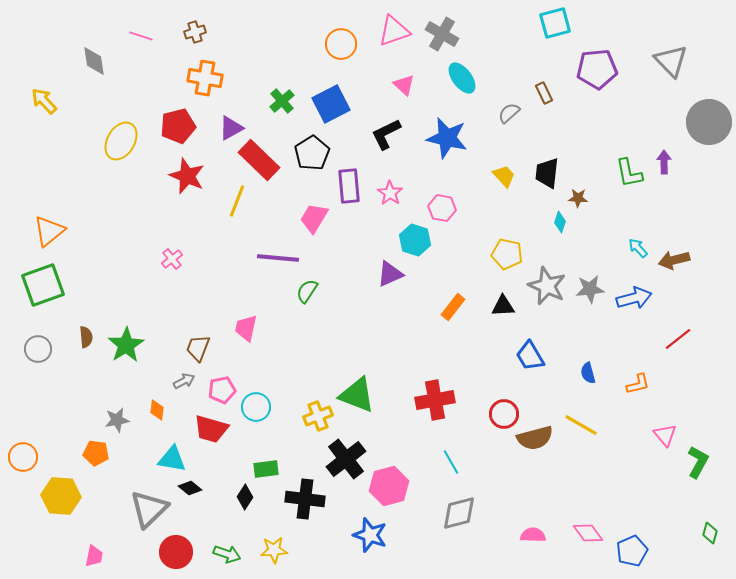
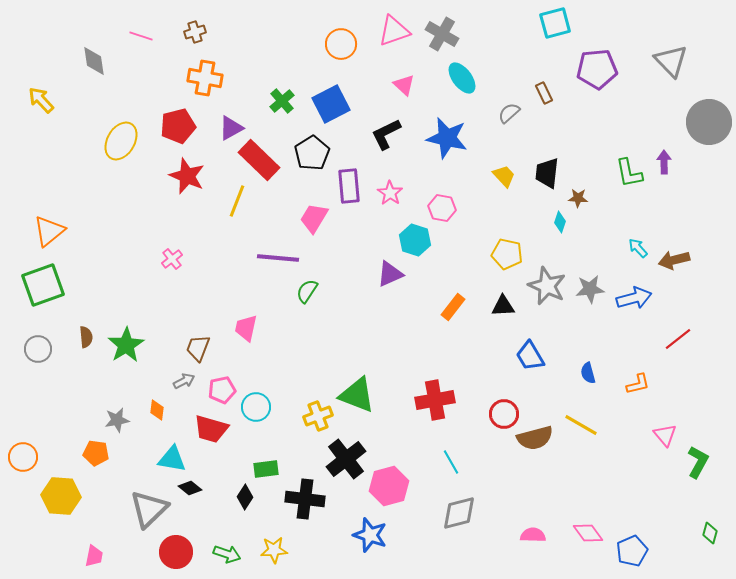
yellow arrow at (44, 101): moved 3 px left, 1 px up
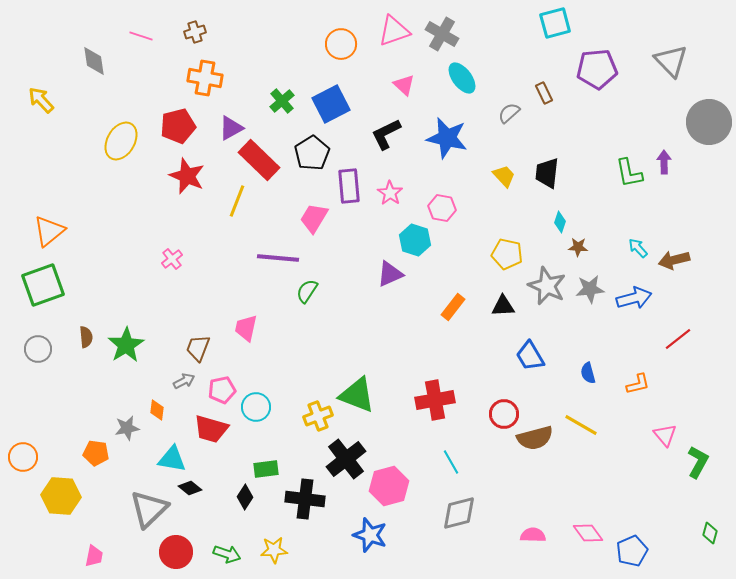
brown star at (578, 198): moved 49 px down
gray star at (117, 420): moved 10 px right, 8 px down
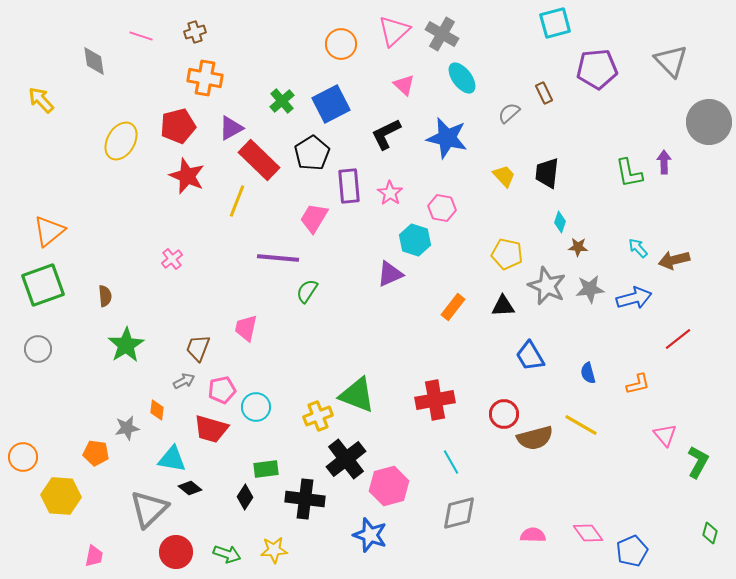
pink triangle at (394, 31): rotated 24 degrees counterclockwise
brown semicircle at (86, 337): moved 19 px right, 41 px up
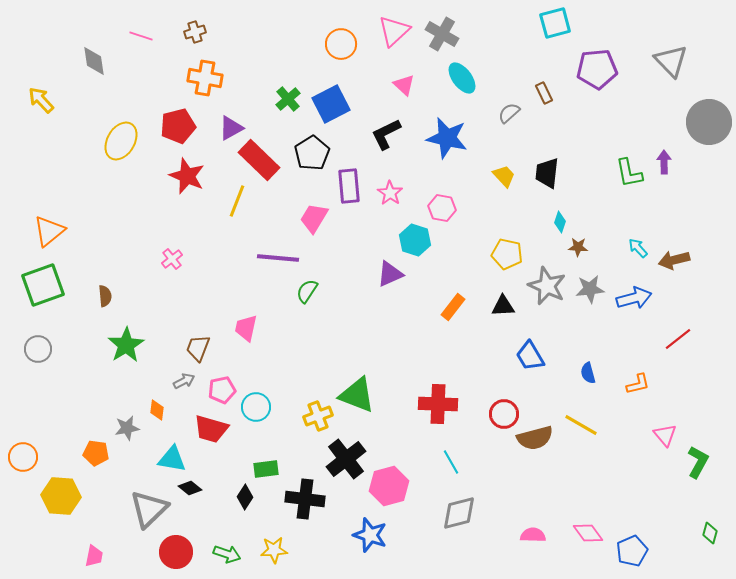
green cross at (282, 101): moved 6 px right, 2 px up
red cross at (435, 400): moved 3 px right, 4 px down; rotated 12 degrees clockwise
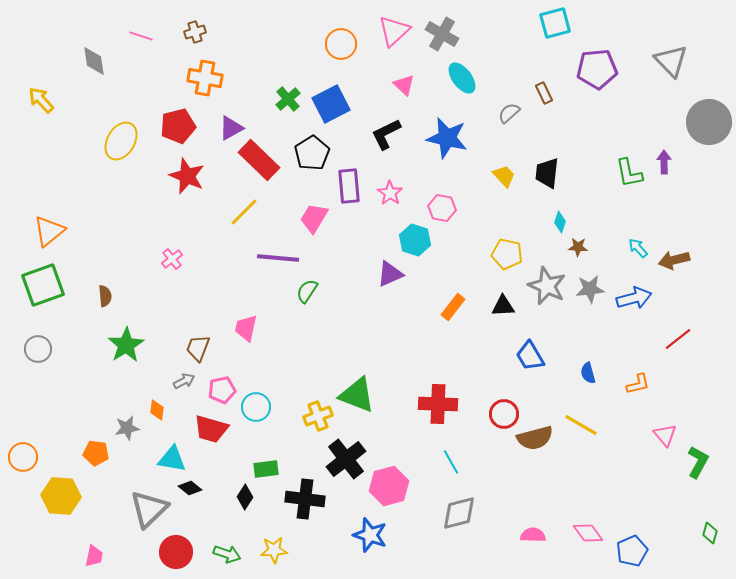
yellow line at (237, 201): moved 7 px right, 11 px down; rotated 24 degrees clockwise
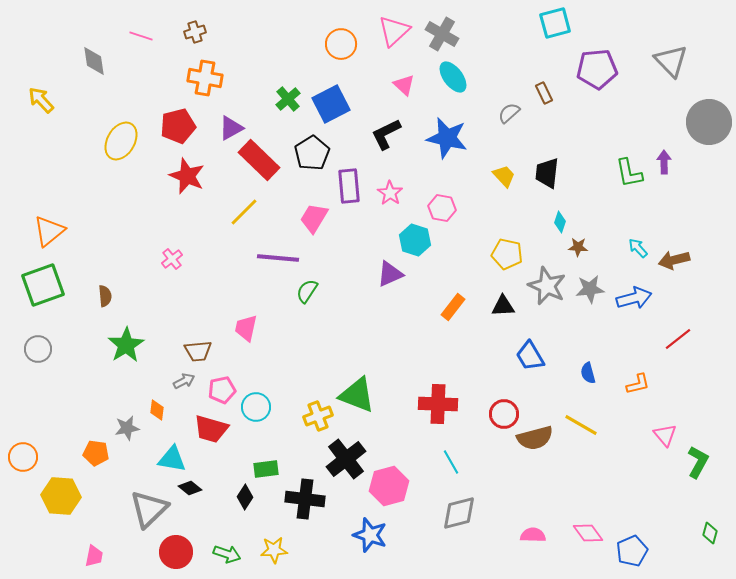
cyan ellipse at (462, 78): moved 9 px left, 1 px up
brown trapezoid at (198, 348): moved 3 px down; rotated 116 degrees counterclockwise
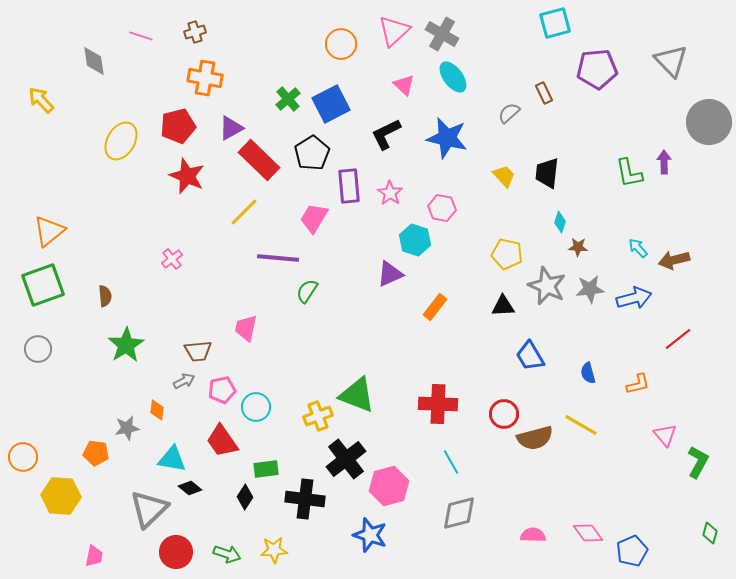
orange rectangle at (453, 307): moved 18 px left
red trapezoid at (211, 429): moved 11 px right, 12 px down; rotated 39 degrees clockwise
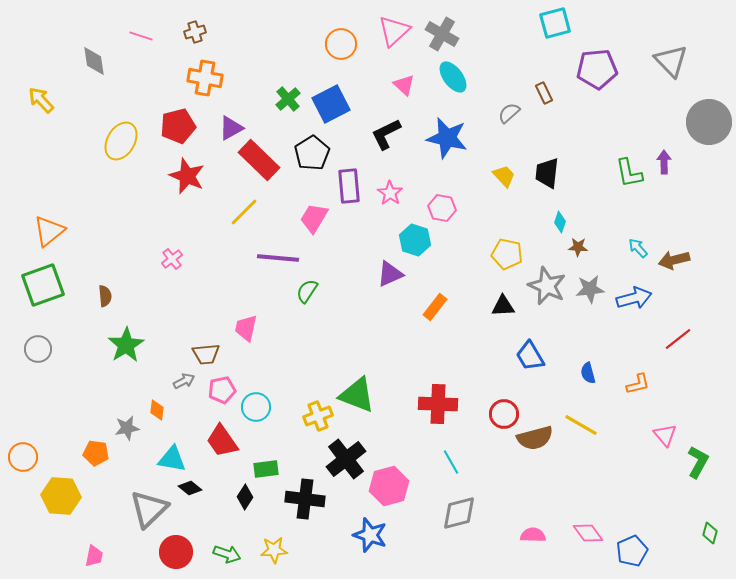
brown trapezoid at (198, 351): moved 8 px right, 3 px down
